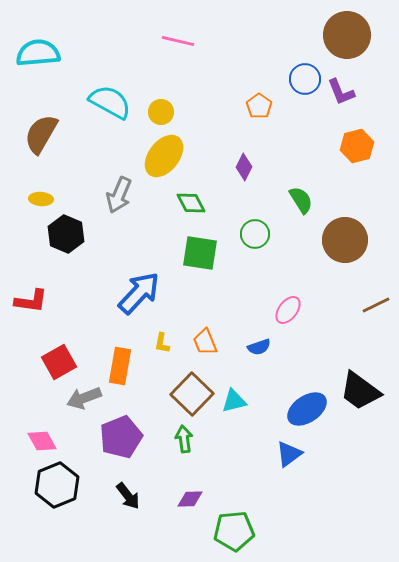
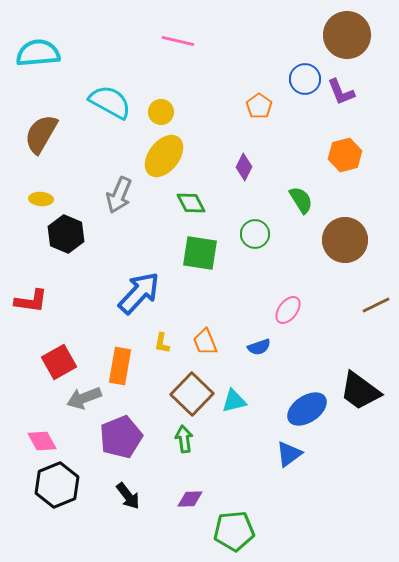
orange hexagon at (357, 146): moved 12 px left, 9 px down
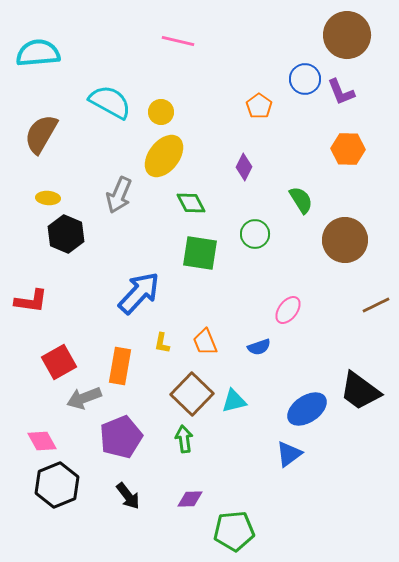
orange hexagon at (345, 155): moved 3 px right, 6 px up; rotated 16 degrees clockwise
yellow ellipse at (41, 199): moved 7 px right, 1 px up
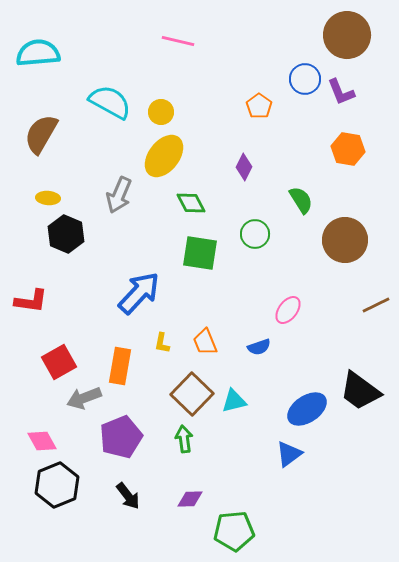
orange hexagon at (348, 149): rotated 8 degrees clockwise
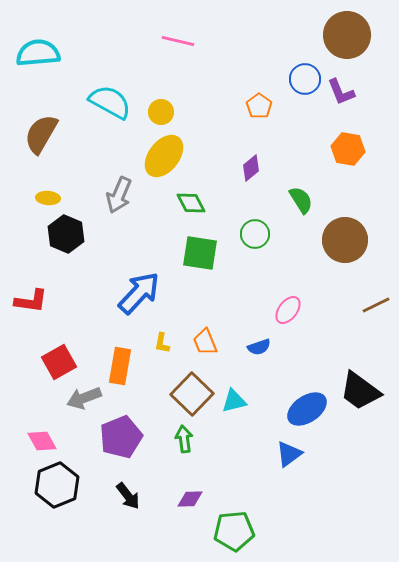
purple diamond at (244, 167): moved 7 px right, 1 px down; rotated 24 degrees clockwise
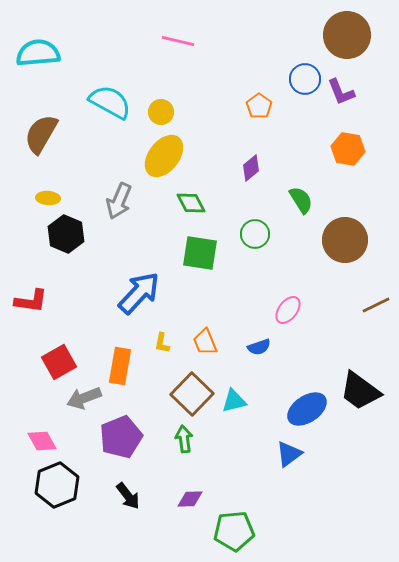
gray arrow at (119, 195): moved 6 px down
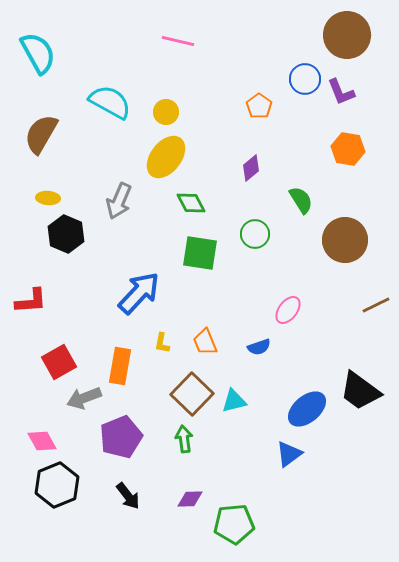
cyan semicircle at (38, 53): rotated 66 degrees clockwise
yellow circle at (161, 112): moved 5 px right
yellow ellipse at (164, 156): moved 2 px right, 1 px down
red L-shape at (31, 301): rotated 12 degrees counterclockwise
blue ellipse at (307, 409): rotated 6 degrees counterclockwise
green pentagon at (234, 531): moved 7 px up
